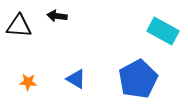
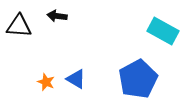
orange star: moved 18 px right; rotated 18 degrees clockwise
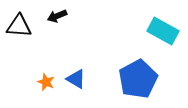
black arrow: rotated 30 degrees counterclockwise
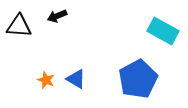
orange star: moved 2 px up
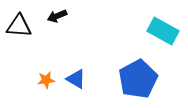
orange star: rotated 30 degrees counterclockwise
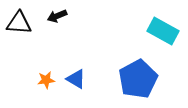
black triangle: moved 3 px up
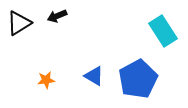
black triangle: rotated 36 degrees counterclockwise
cyan rectangle: rotated 28 degrees clockwise
blue triangle: moved 18 px right, 3 px up
